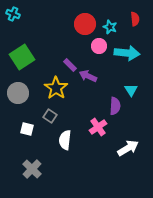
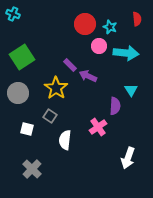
red semicircle: moved 2 px right
cyan arrow: moved 1 px left
white arrow: moved 10 px down; rotated 140 degrees clockwise
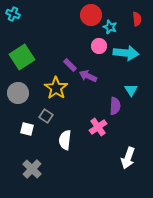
red circle: moved 6 px right, 9 px up
gray square: moved 4 px left
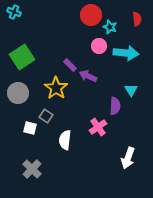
cyan cross: moved 1 px right, 2 px up
white square: moved 3 px right, 1 px up
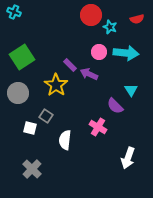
red semicircle: rotated 80 degrees clockwise
pink circle: moved 6 px down
purple arrow: moved 1 px right, 2 px up
yellow star: moved 3 px up
purple semicircle: rotated 132 degrees clockwise
pink cross: rotated 24 degrees counterclockwise
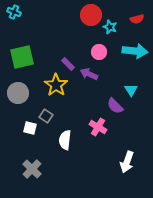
cyan arrow: moved 9 px right, 2 px up
green square: rotated 20 degrees clockwise
purple rectangle: moved 2 px left, 1 px up
white arrow: moved 1 px left, 4 px down
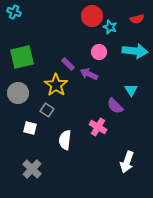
red circle: moved 1 px right, 1 px down
gray square: moved 1 px right, 6 px up
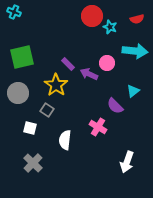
pink circle: moved 8 px right, 11 px down
cyan triangle: moved 2 px right, 1 px down; rotated 24 degrees clockwise
gray cross: moved 1 px right, 6 px up
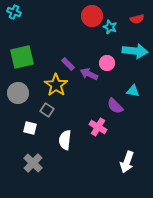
cyan triangle: rotated 48 degrees clockwise
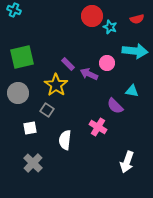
cyan cross: moved 2 px up
cyan triangle: moved 1 px left
white square: rotated 24 degrees counterclockwise
